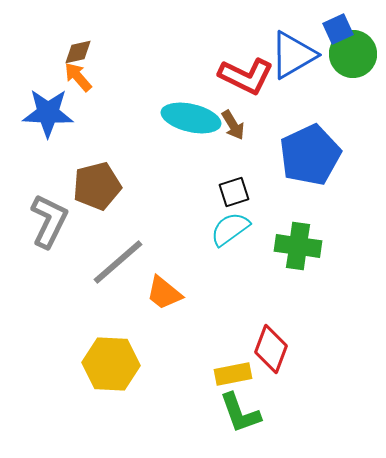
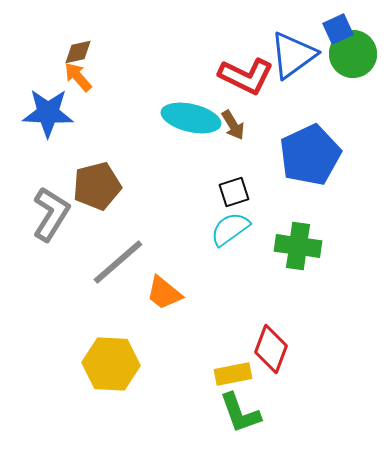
blue triangle: rotated 6 degrees counterclockwise
gray L-shape: moved 2 px right, 7 px up; rotated 6 degrees clockwise
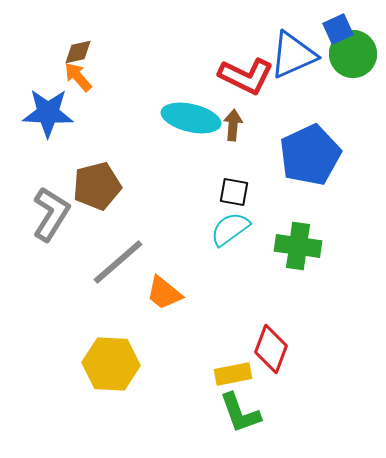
blue triangle: rotated 12 degrees clockwise
brown arrow: rotated 144 degrees counterclockwise
black square: rotated 28 degrees clockwise
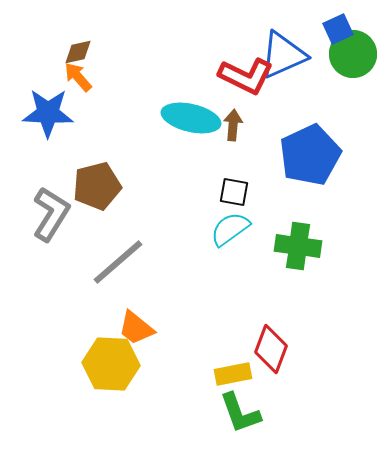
blue triangle: moved 10 px left
orange trapezoid: moved 28 px left, 35 px down
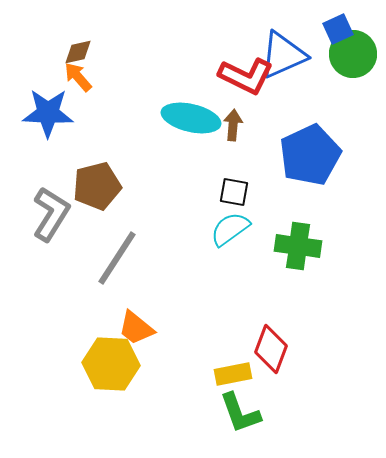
gray line: moved 1 px left, 4 px up; rotated 16 degrees counterclockwise
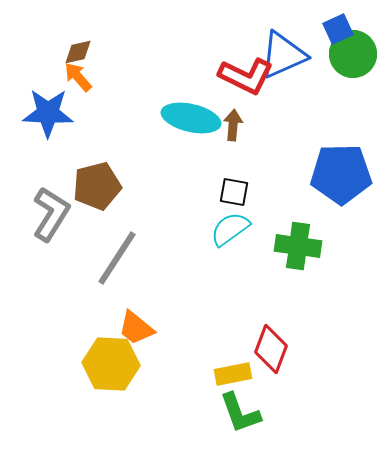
blue pentagon: moved 31 px right, 19 px down; rotated 24 degrees clockwise
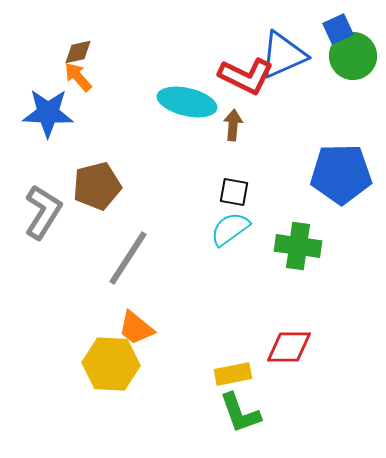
green circle: moved 2 px down
cyan ellipse: moved 4 px left, 16 px up
gray L-shape: moved 8 px left, 2 px up
gray line: moved 11 px right
red diamond: moved 18 px right, 2 px up; rotated 69 degrees clockwise
